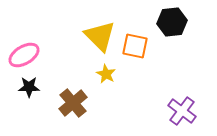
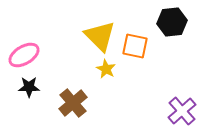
yellow star: moved 5 px up
purple cross: rotated 12 degrees clockwise
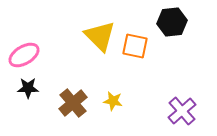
yellow star: moved 7 px right, 32 px down; rotated 18 degrees counterclockwise
black star: moved 1 px left, 1 px down
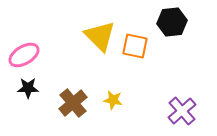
yellow star: moved 1 px up
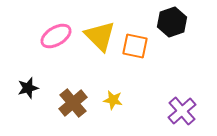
black hexagon: rotated 12 degrees counterclockwise
pink ellipse: moved 32 px right, 19 px up
black star: rotated 15 degrees counterclockwise
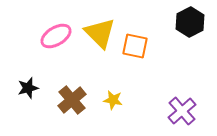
black hexagon: moved 18 px right; rotated 8 degrees counterclockwise
yellow triangle: moved 3 px up
brown cross: moved 1 px left, 3 px up
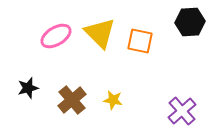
black hexagon: rotated 24 degrees clockwise
orange square: moved 5 px right, 5 px up
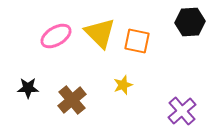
orange square: moved 3 px left
black star: rotated 15 degrees clockwise
yellow star: moved 10 px right, 15 px up; rotated 30 degrees counterclockwise
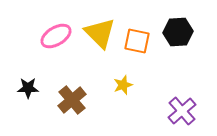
black hexagon: moved 12 px left, 10 px down
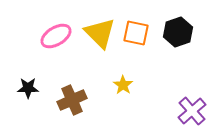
black hexagon: rotated 16 degrees counterclockwise
orange square: moved 1 px left, 8 px up
yellow star: rotated 18 degrees counterclockwise
brown cross: rotated 16 degrees clockwise
purple cross: moved 10 px right
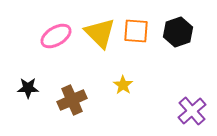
orange square: moved 2 px up; rotated 8 degrees counterclockwise
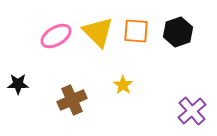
yellow triangle: moved 2 px left, 1 px up
black star: moved 10 px left, 4 px up
